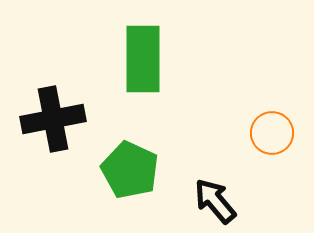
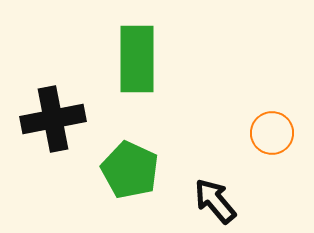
green rectangle: moved 6 px left
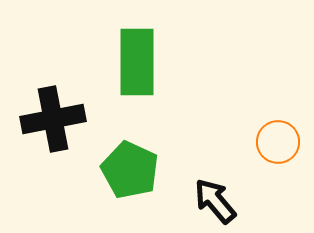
green rectangle: moved 3 px down
orange circle: moved 6 px right, 9 px down
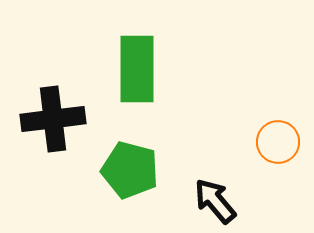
green rectangle: moved 7 px down
black cross: rotated 4 degrees clockwise
green pentagon: rotated 10 degrees counterclockwise
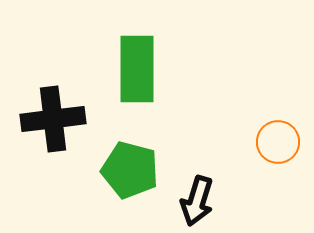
black arrow: moved 18 px left; rotated 123 degrees counterclockwise
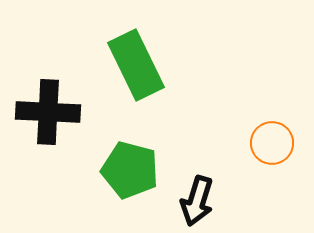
green rectangle: moved 1 px left, 4 px up; rotated 26 degrees counterclockwise
black cross: moved 5 px left, 7 px up; rotated 10 degrees clockwise
orange circle: moved 6 px left, 1 px down
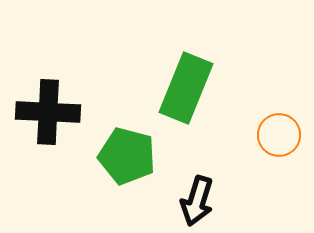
green rectangle: moved 50 px right, 23 px down; rotated 48 degrees clockwise
orange circle: moved 7 px right, 8 px up
green pentagon: moved 3 px left, 14 px up
